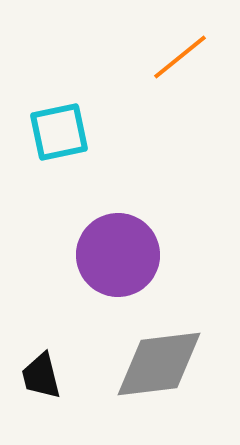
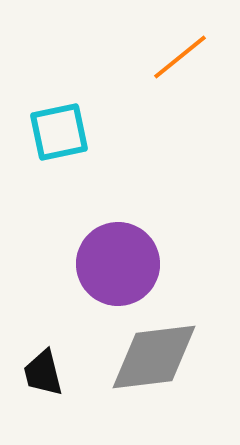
purple circle: moved 9 px down
gray diamond: moved 5 px left, 7 px up
black trapezoid: moved 2 px right, 3 px up
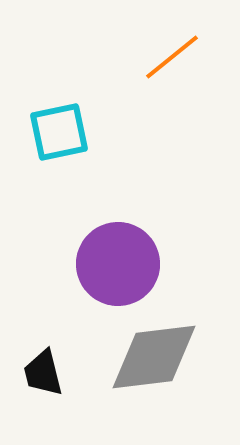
orange line: moved 8 px left
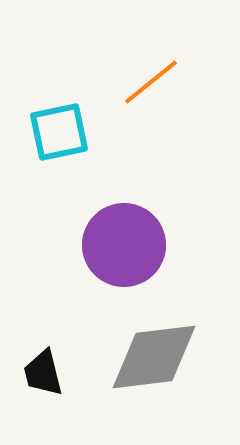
orange line: moved 21 px left, 25 px down
purple circle: moved 6 px right, 19 px up
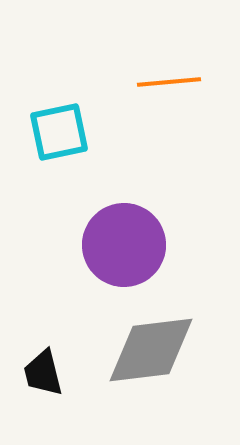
orange line: moved 18 px right; rotated 34 degrees clockwise
gray diamond: moved 3 px left, 7 px up
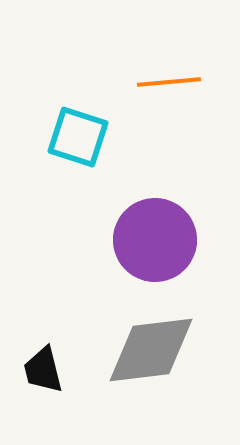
cyan square: moved 19 px right, 5 px down; rotated 30 degrees clockwise
purple circle: moved 31 px right, 5 px up
black trapezoid: moved 3 px up
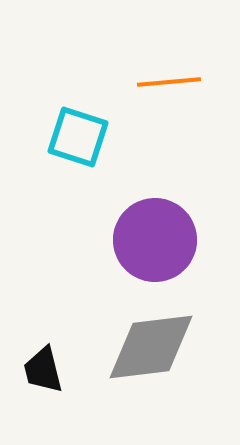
gray diamond: moved 3 px up
